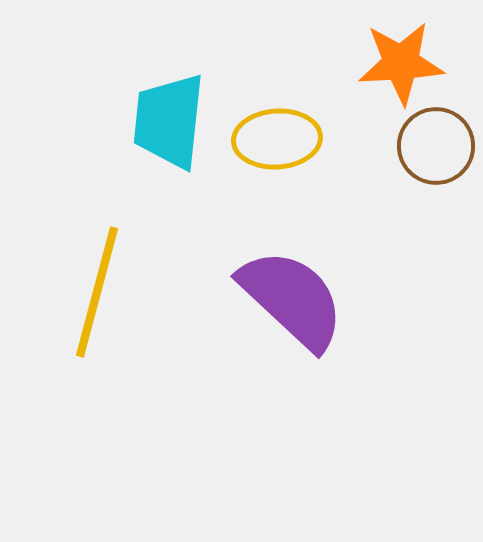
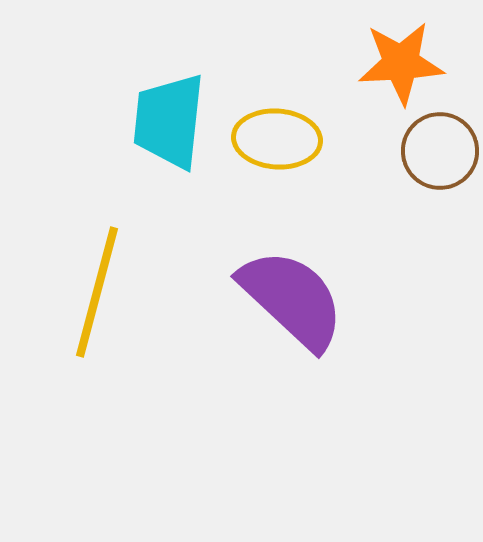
yellow ellipse: rotated 8 degrees clockwise
brown circle: moved 4 px right, 5 px down
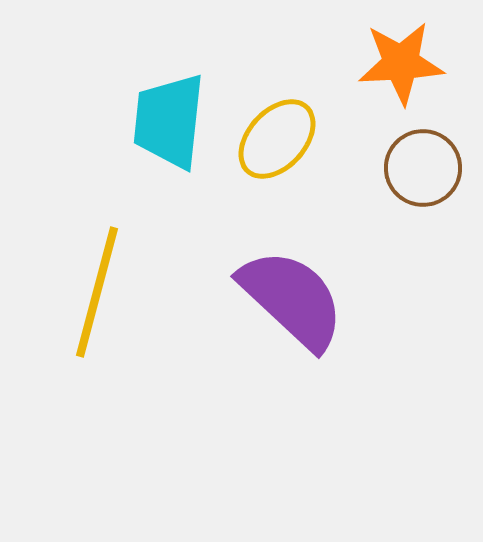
yellow ellipse: rotated 52 degrees counterclockwise
brown circle: moved 17 px left, 17 px down
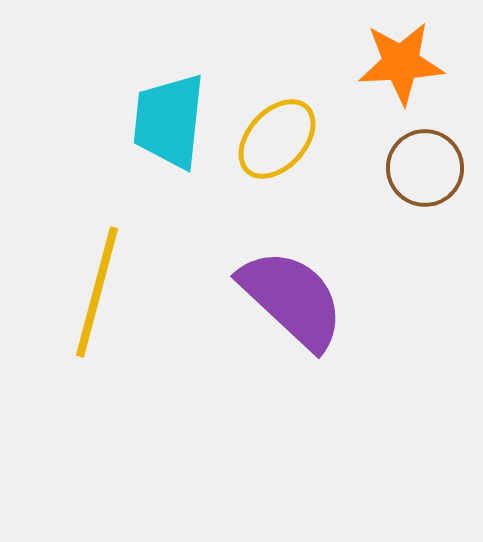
brown circle: moved 2 px right
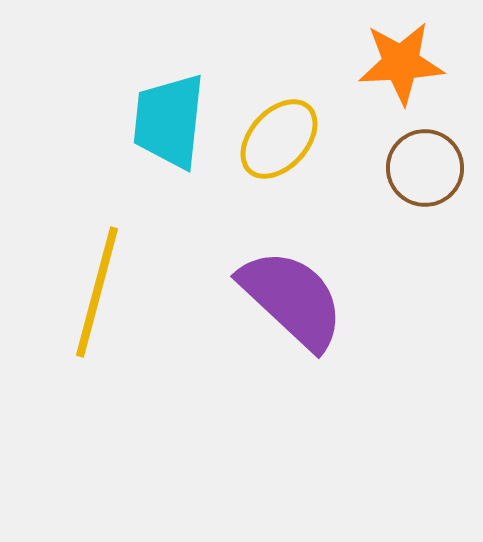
yellow ellipse: moved 2 px right
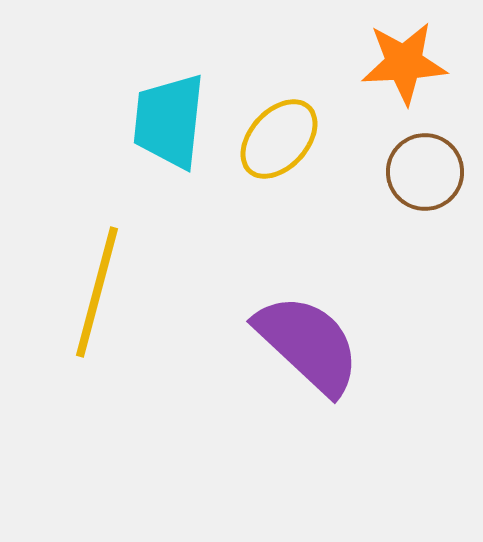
orange star: moved 3 px right
brown circle: moved 4 px down
purple semicircle: moved 16 px right, 45 px down
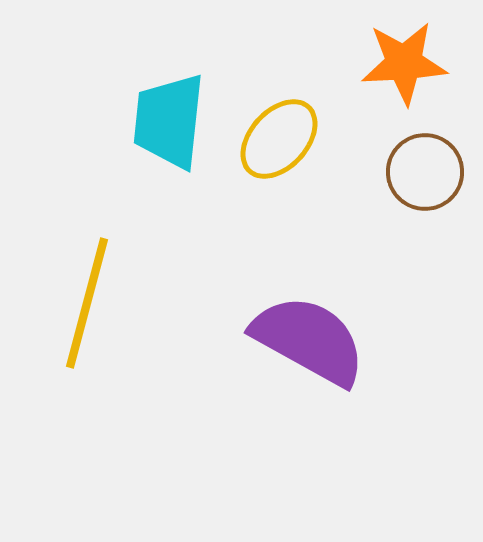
yellow line: moved 10 px left, 11 px down
purple semicircle: moved 1 px right, 4 px up; rotated 14 degrees counterclockwise
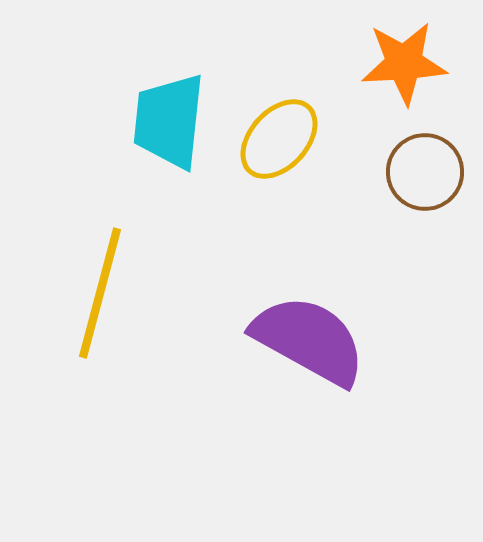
yellow line: moved 13 px right, 10 px up
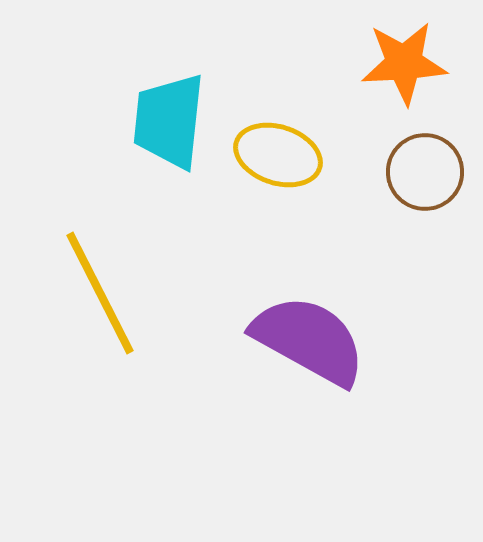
yellow ellipse: moved 1 px left, 16 px down; rotated 66 degrees clockwise
yellow line: rotated 42 degrees counterclockwise
